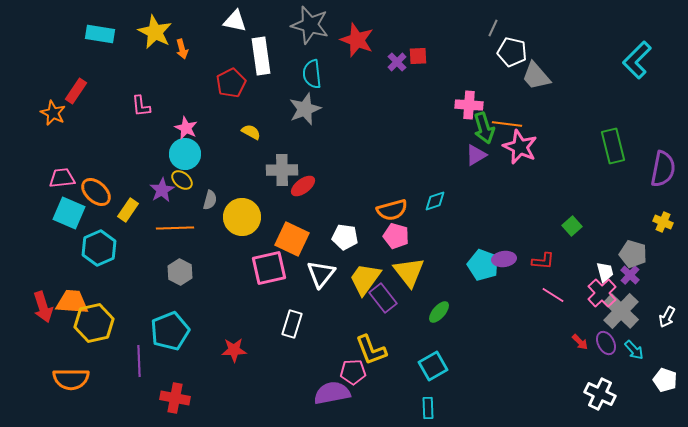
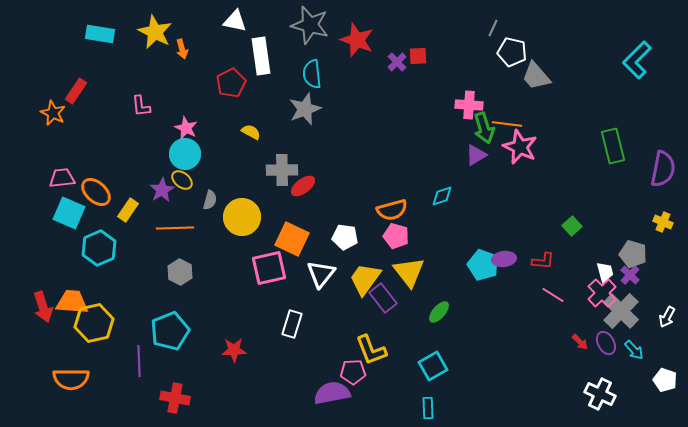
cyan diamond at (435, 201): moved 7 px right, 5 px up
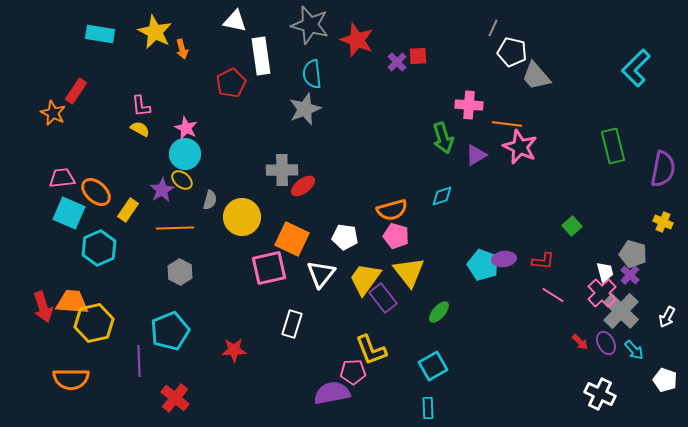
cyan L-shape at (637, 60): moved 1 px left, 8 px down
green arrow at (484, 128): moved 41 px left, 10 px down
yellow semicircle at (251, 132): moved 111 px left, 3 px up
red cross at (175, 398): rotated 28 degrees clockwise
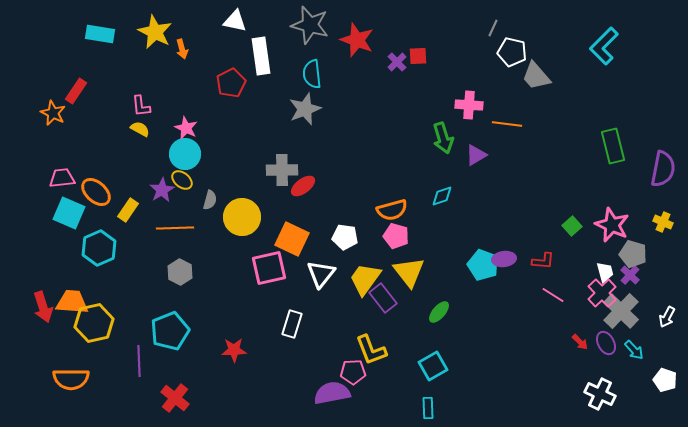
cyan L-shape at (636, 68): moved 32 px left, 22 px up
pink star at (520, 147): moved 92 px right, 78 px down
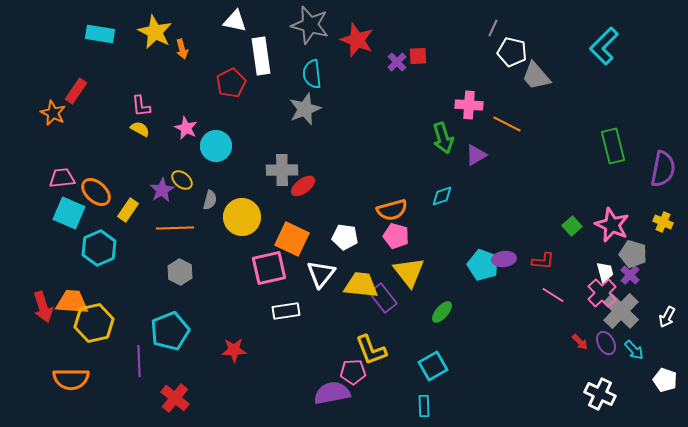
orange line at (507, 124): rotated 20 degrees clockwise
cyan circle at (185, 154): moved 31 px right, 8 px up
yellow trapezoid at (365, 279): moved 4 px left, 6 px down; rotated 60 degrees clockwise
green ellipse at (439, 312): moved 3 px right
white rectangle at (292, 324): moved 6 px left, 13 px up; rotated 64 degrees clockwise
cyan rectangle at (428, 408): moved 4 px left, 2 px up
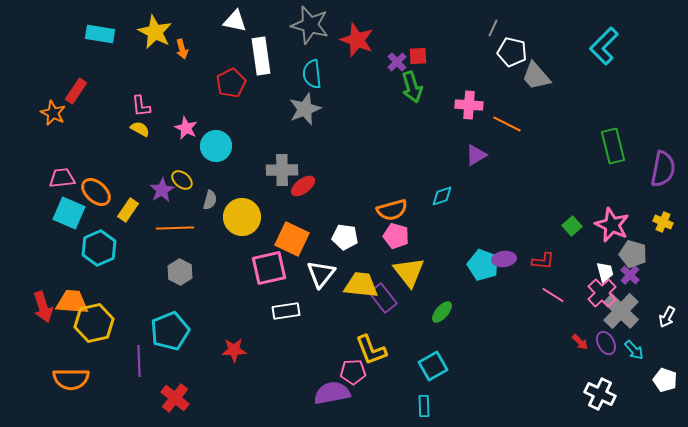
green arrow at (443, 138): moved 31 px left, 51 px up
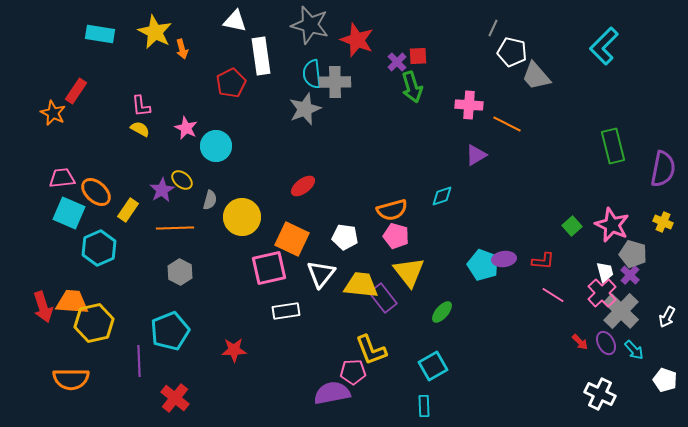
gray cross at (282, 170): moved 53 px right, 88 px up
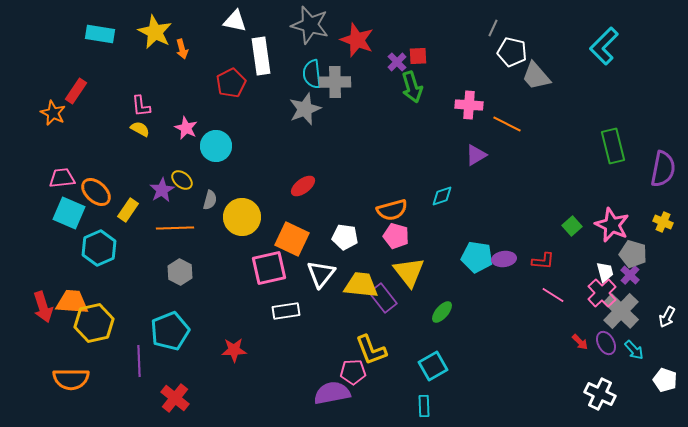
cyan pentagon at (483, 265): moved 6 px left, 8 px up; rotated 12 degrees counterclockwise
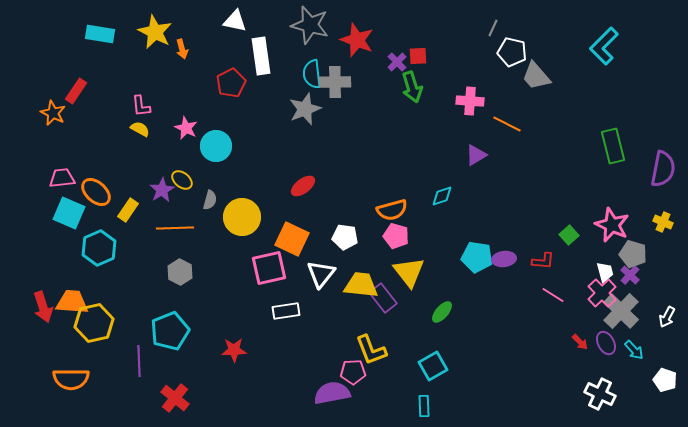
pink cross at (469, 105): moved 1 px right, 4 px up
green square at (572, 226): moved 3 px left, 9 px down
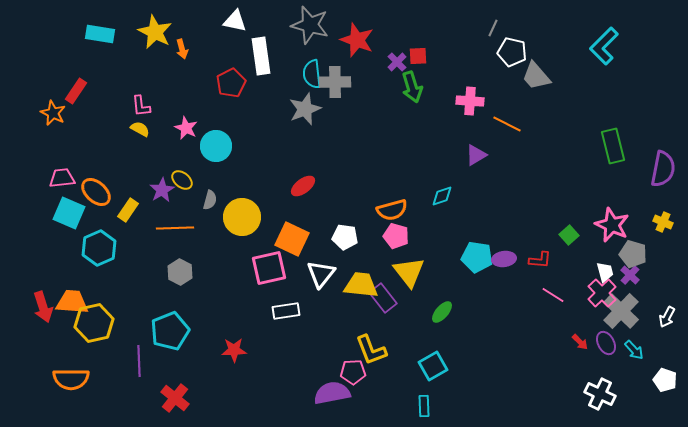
red L-shape at (543, 261): moved 3 px left, 1 px up
